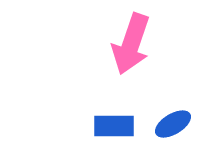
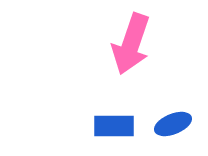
blue ellipse: rotated 9 degrees clockwise
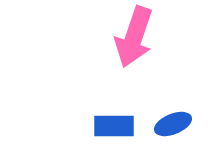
pink arrow: moved 3 px right, 7 px up
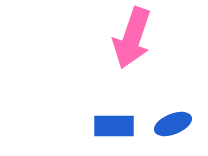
pink arrow: moved 2 px left, 1 px down
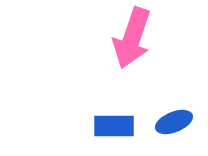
blue ellipse: moved 1 px right, 2 px up
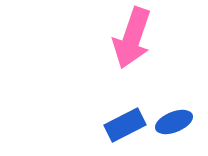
blue rectangle: moved 11 px right, 1 px up; rotated 27 degrees counterclockwise
